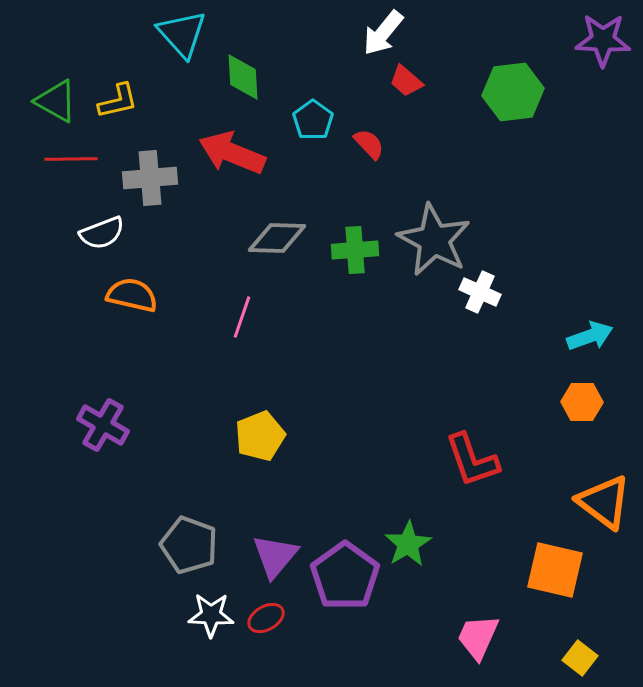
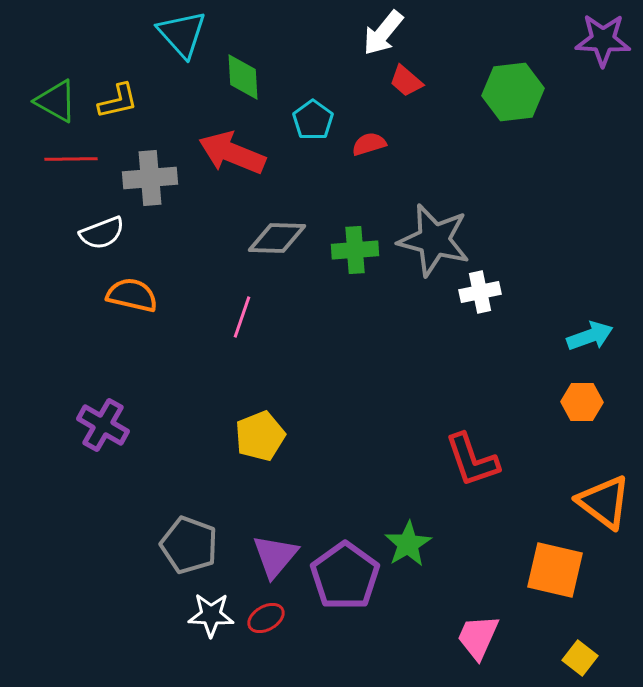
red semicircle: rotated 64 degrees counterclockwise
gray star: rotated 14 degrees counterclockwise
white cross: rotated 36 degrees counterclockwise
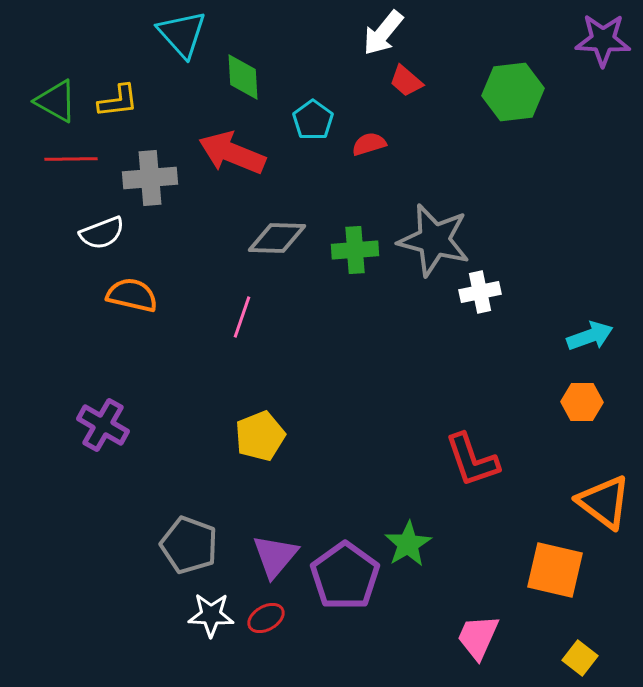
yellow L-shape: rotated 6 degrees clockwise
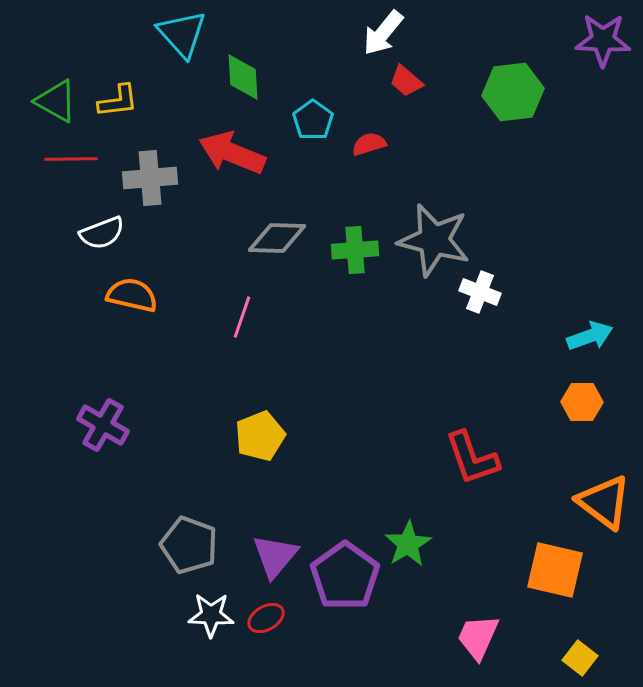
white cross: rotated 33 degrees clockwise
red L-shape: moved 2 px up
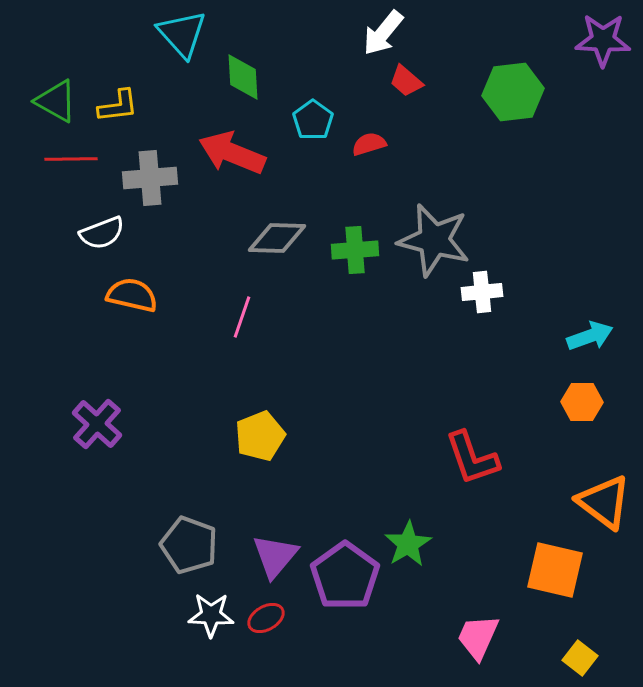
yellow L-shape: moved 5 px down
white cross: moved 2 px right; rotated 27 degrees counterclockwise
purple cross: moved 6 px left, 1 px up; rotated 12 degrees clockwise
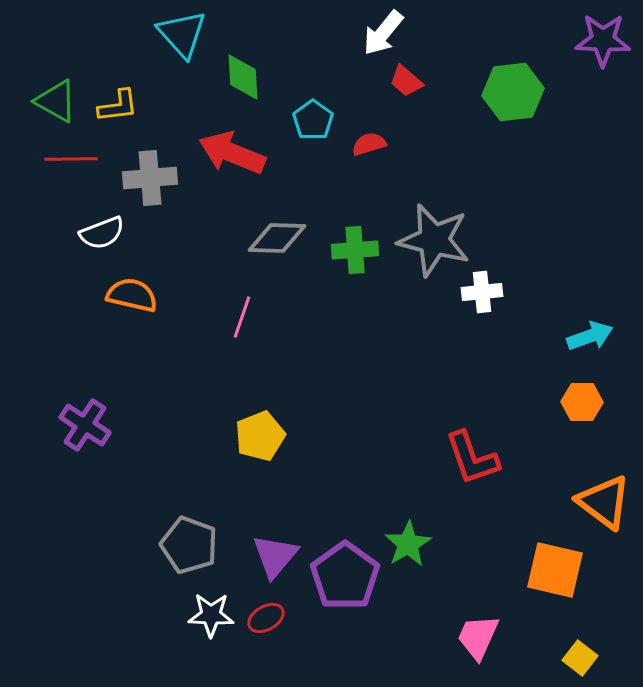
purple cross: moved 12 px left, 1 px down; rotated 9 degrees counterclockwise
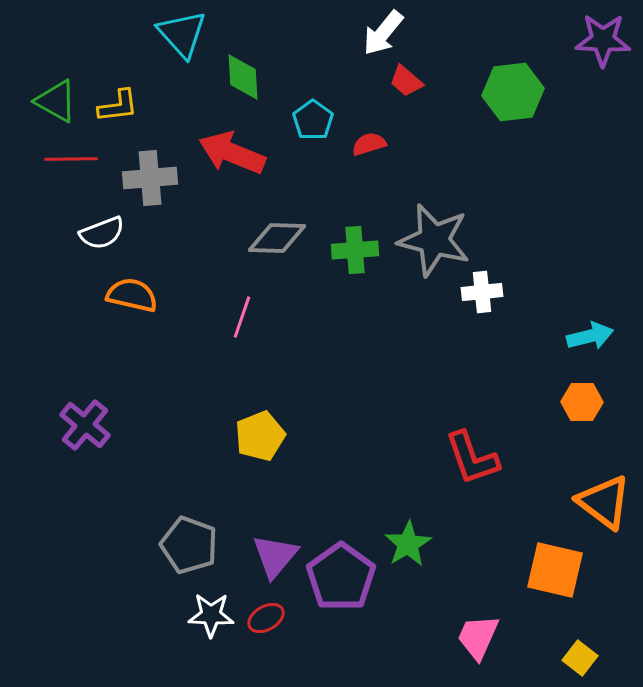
cyan arrow: rotated 6 degrees clockwise
purple cross: rotated 6 degrees clockwise
purple pentagon: moved 4 px left, 1 px down
